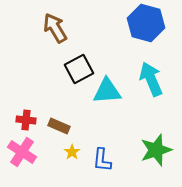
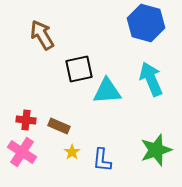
brown arrow: moved 13 px left, 7 px down
black square: rotated 16 degrees clockwise
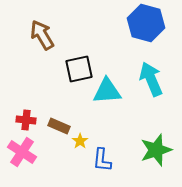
yellow star: moved 8 px right, 11 px up
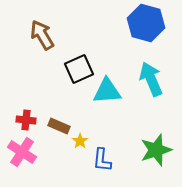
black square: rotated 12 degrees counterclockwise
